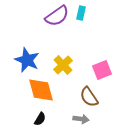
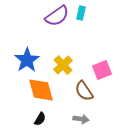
blue star: rotated 15 degrees clockwise
brown semicircle: moved 5 px left, 6 px up
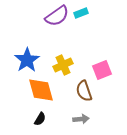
cyan rectangle: rotated 56 degrees clockwise
yellow cross: rotated 18 degrees clockwise
brown semicircle: rotated 15 degrees clockwise
gray arrow: rotated 14 degrees counterclockwise
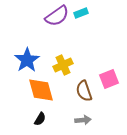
pink square: moved 7 px right, 9 px down
gray arrow: moved 2 px right, 1 px down
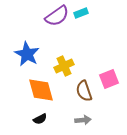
blue star: moved 6 px up; rotated 10 degrees counterclockwise
yellow cross: moved 1 px right, 1 px down
black semicircle: rotated 32 degrees clockwise
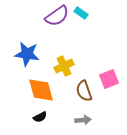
cyan rectangle: rotated 56 degrees clockwise
blue star: rotated 20 degrees counterclockwise
black semicircle: moved 2 px up
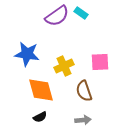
pink square: moved 9 px left, 17 px up; rotated 18 degrees clockwise
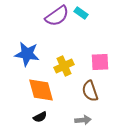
brown semicircle: moved 6 px right
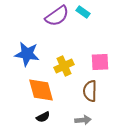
cyan rectangle: moved 2 px right, 1 px up
brown semicircle: rotated 20 degrees clockwise
black semicircle: moved 3 px right
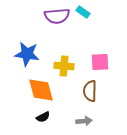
purple semicircle: rotated 30 degrees clockwise
yellow cross: rotated 30 degrees clockwise
gray arrow: moved 1 px right, 1 px down
